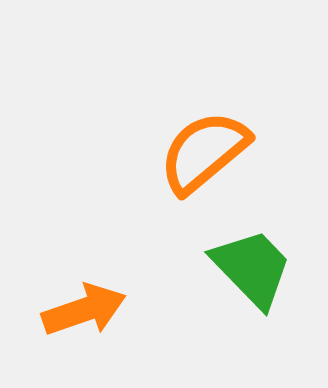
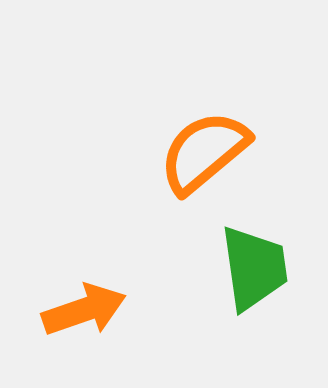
green trapezoid: moved 2 px right; rotated 36 degrees clockwise
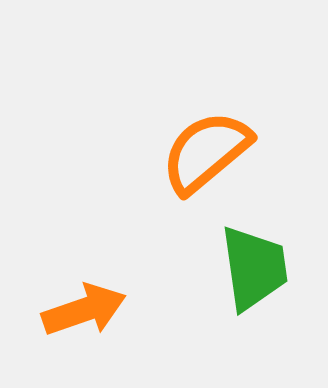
orange semicircle: moved 2 px right
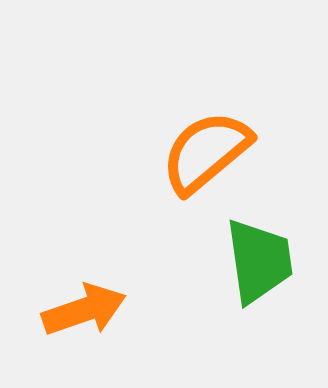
green trapezoid: moved 5 px right, 7 px up
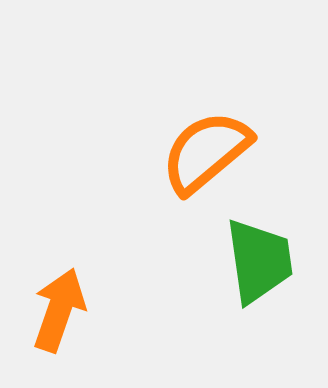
orange arrow: moved 25 px left; rotated 52 degrees counterclockwise
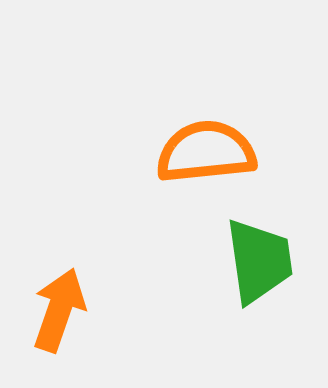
orange semicircle: rotated 34 degrees clockwise
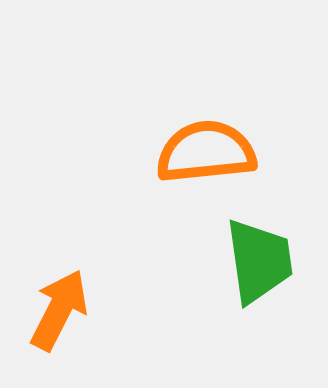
orange arrow: rotated 8 degrees clockwise
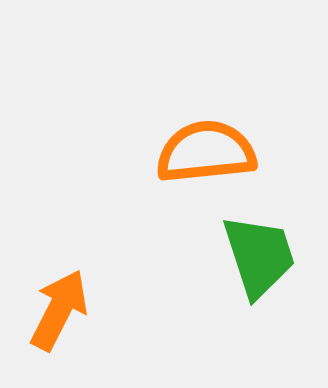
green trapezoid: moved 5 px up; rotated 10 degrees counterclockwise
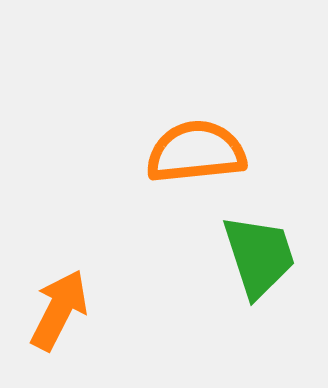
orange semicircle: moved 10 px left
